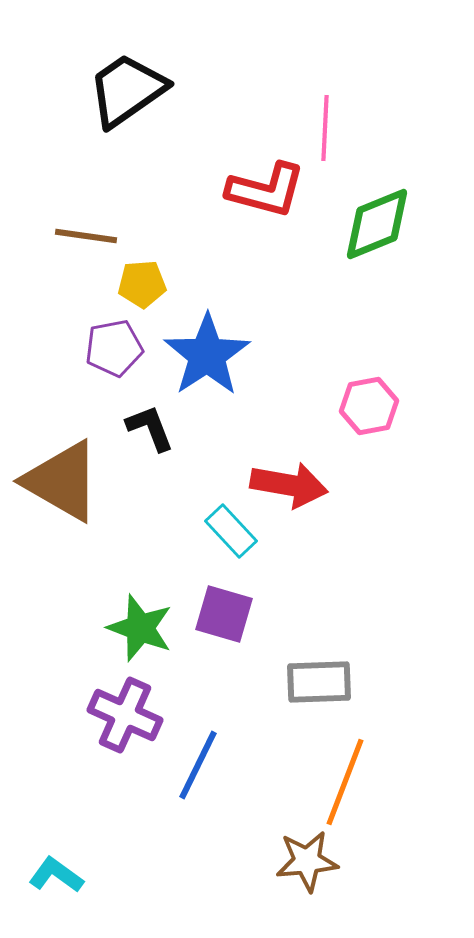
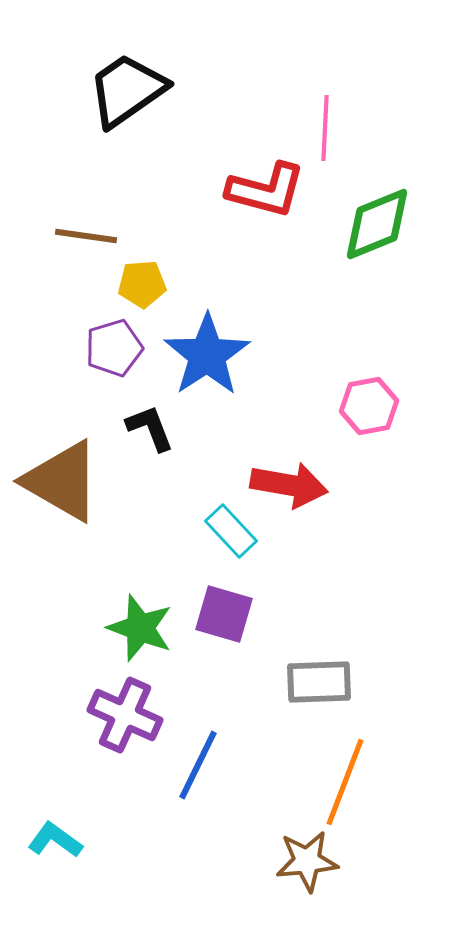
purple pentagon: rotated 6 degrees counterclockwise
cyan L-shape: moved 1 px left, 35 px up
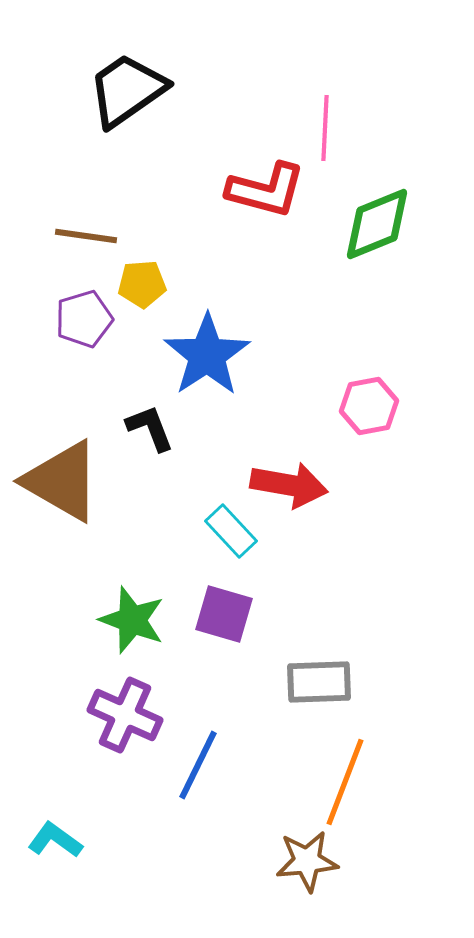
purple pentagon: moved 30 px left, 29 px up
green star: moved 8 px left, 8 px up
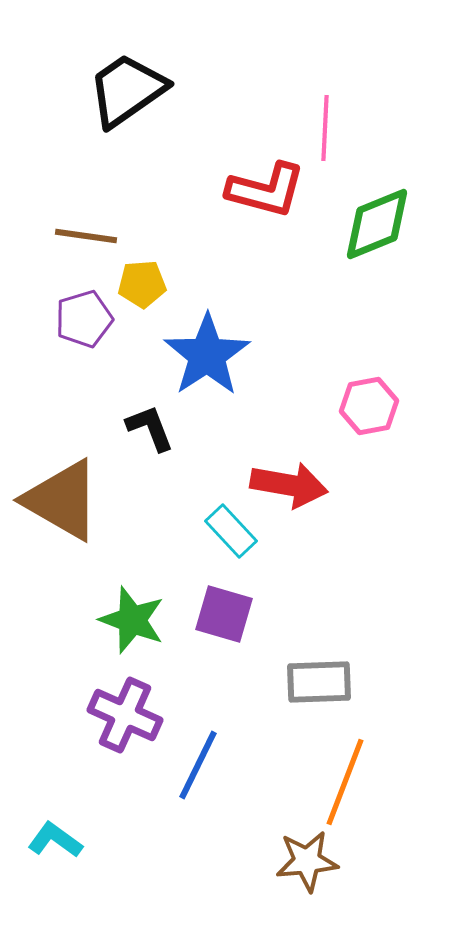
brown triangle: moved 19 px down
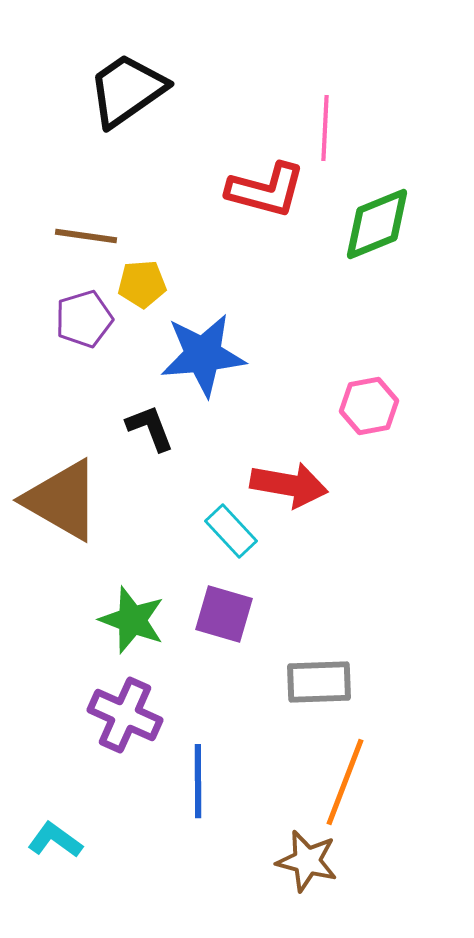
blue star: moved 4 px left; rotated 28 degrees clockwise
blue line: moved 16 px down; rotated 26 degrees counterclockwise
brown star: rotated 20 degrees clockwise
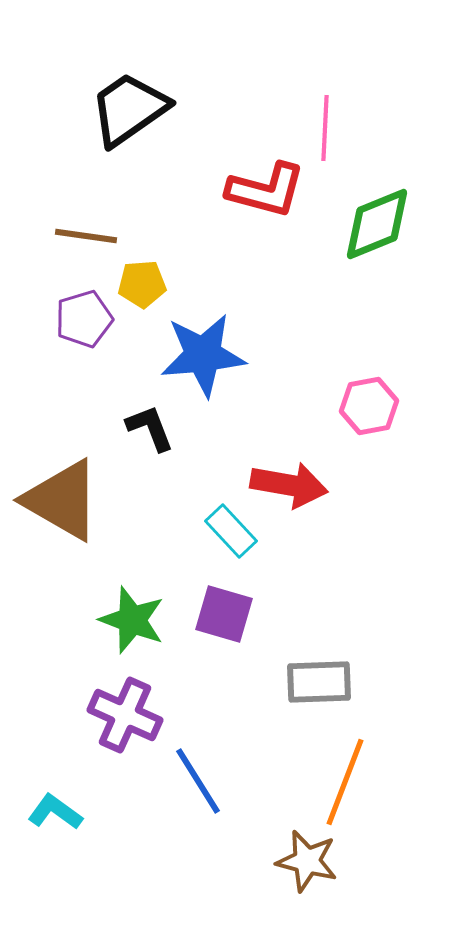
black trapezoid: moved 2 px right, 19 px down
blue line: rotated 32 degrees counterclockwise
cyan L-shape: moved 28 px up
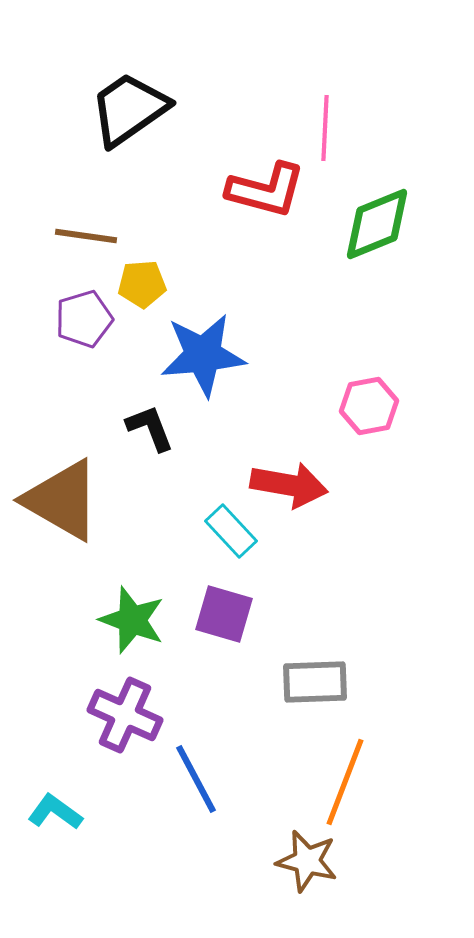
gray rectangle: moved 4 px left
blue line: moved 2 px left, 2 px up; rotated 4 degrees clockwise
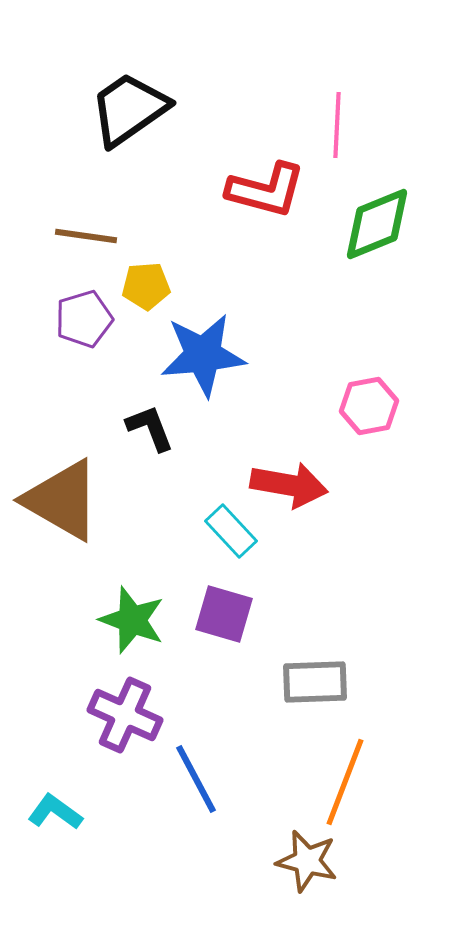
pink line: moved 12 px right, 3 px up
yellow pentagon: moved 4 px right, 2 px down
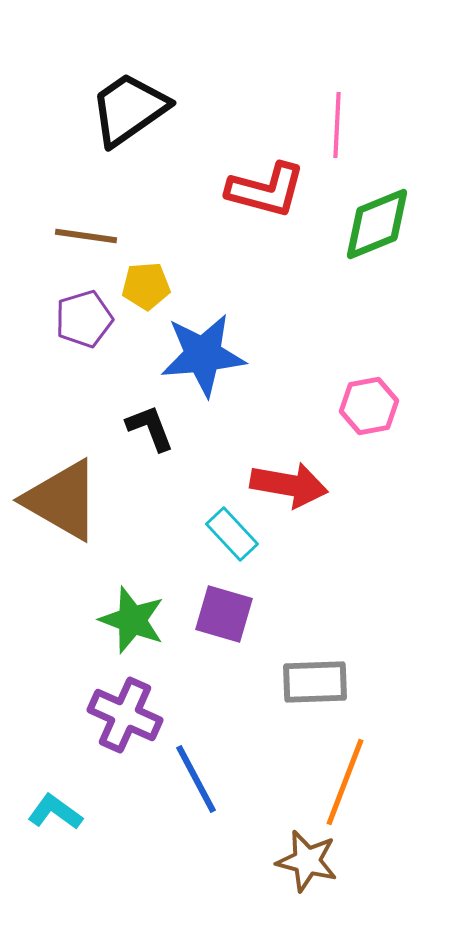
cyan rectangle: moved 1 px right, 3 px down
